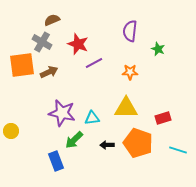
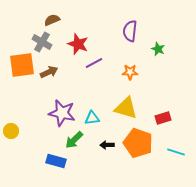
yellow triangle: rotated 15 degrees clockwise
cyan line: moved 2 px left, 2 px down
blue rectangle: rotated 54 degrees counterclockwise
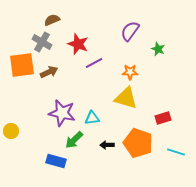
purple semicircle: rotated 30 degrees clockwise
yellow triangle: moved 10 px up
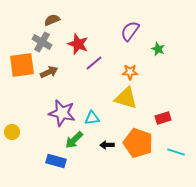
purple line: rotated 12 degrees counterclockwise
yellow circle: moved 1 px right, 1 px down
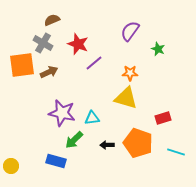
gray cross: moved 1 px right, 1 px down
orange star: moved 1 px down
yellow circle: moved 1 px left, 34 px down
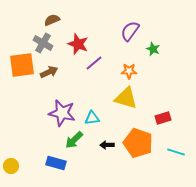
green star: moved 5 px left
orange star: moved 1 px left, 2 px up
blue rectangle: moved 2 px down
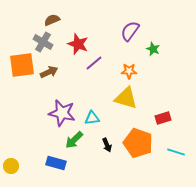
gray cross: moved 1 px up
black arrow: rotated 112 degrees counterclockwise
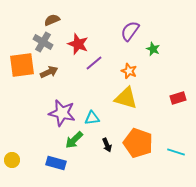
orange star: rotated 21 degrees clockwise
red rectangle: moved 15 px right, 20 px up
yellow circle: moved 1 px right, 6 px up
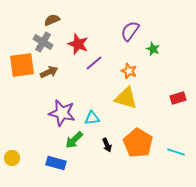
orange pentagon: rotated 12 degrees clockwise
yellow circle: moved 2 px up
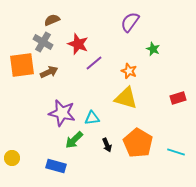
purple semicircle: moved 9 px up
blue rectangle: moved 3 px down
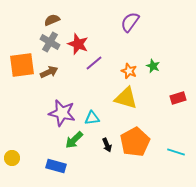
gray cross: moved 7 px right
green star: moved 17 px down
orange pentagon: moved 3 px left, 1 px up; rotated 12 degrees clockwise
